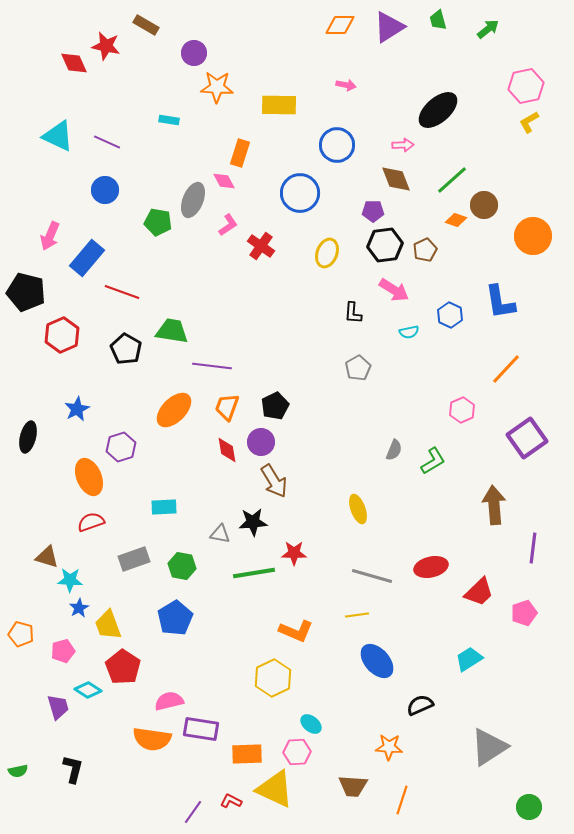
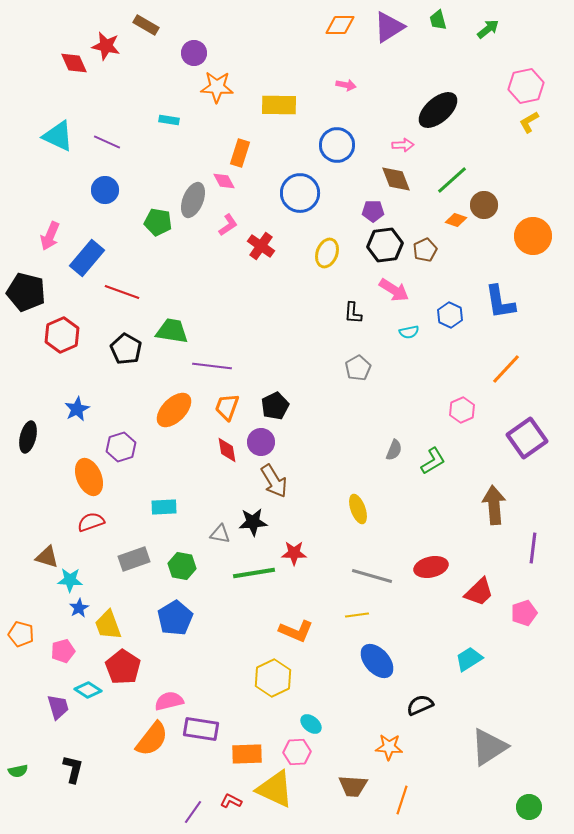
orange semicircle at (152, 739): rotated 60 degrees counterclockwise
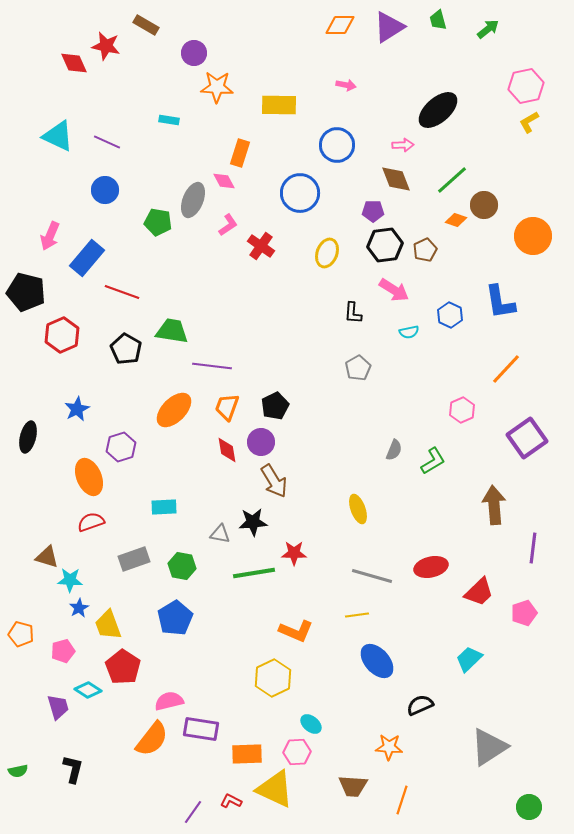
cyan trapezoid at (469, 659): rotated 12 degrees counterclockwise
